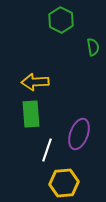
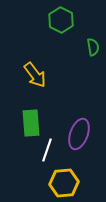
yellow arrow: moved 7 px up; rotated 124 degrees counterclockwise
green rectangle: moved 9 px down
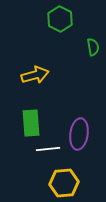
green hexagon: moved 1 px left, 1 px up
yellow arrow: rotated 68 degrees counterclockwise
purple ellipse: rotated 12 degrees counterclockwise
white line: moved 1 px right, 1 px up; rotated 65 degrees clockwise
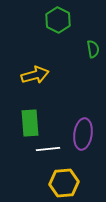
green hexagon: moved 2 px left, 1 px down
green semicircle: moved 2 px down
green rectangle: moved 1 px left
purple ellipse: moved 4 px right
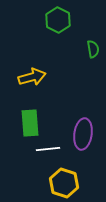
yellow arrow: moved 3 px left, 2 px down
yellow hexagon: rotated 24 degrees clockwise
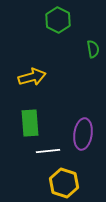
white line: moved 2 px down
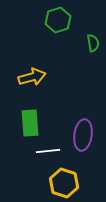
green hexagon: rotated 15 degrees clockwise
green semicircle: moved 6 px up
purple ellipse: moved 1 px down
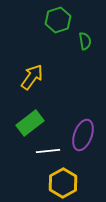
green semicircle: moved 8 px left, 2 px up
yellow arrow: rotated 40 degrees counterclockwise
green rectangle: rotated 56 degrees clockwise
purple ellipse: rotated 12 degrees clockwise
yellow hexagon: moved 1 px left; rotated 12 degrees clockwise
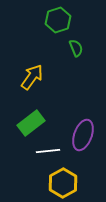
green semicircle: moved 9 px left, 7 px down; rotated 12 degrees counterclockwise
green rectangle: moved 1 px right
